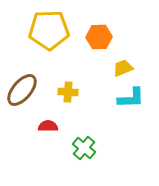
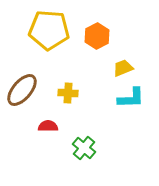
yellow pentagon: rotated 6 degrees clockwise
orange hexagon: moved 2 px left, 1 px up; rotated 25 degrees counterclockwise
yellow cross: moved 1 px down
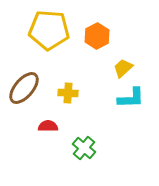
yellow trapezoid: rotated 20 degrees counterclockwise
brown ellipse: moved 2 px right, 2 px up
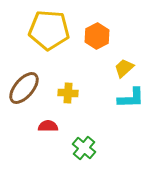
yellow trapezoid: moved 1 px right
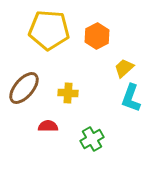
cyan L-shape: rotated 112 degrees clockwise
green cross: moved 8 px right, 9 px up; rotated 20 degrees clockwise
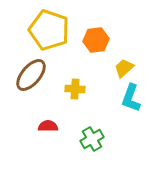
yellow pentagon: rotated 15 degrees clockwise
orange hexagon: moved 1 px left, 4 px down; rotated 20 degrees clockwise
brown ellipse: moved 7 px right, 13 px up
yellow cross: moved 7 px right, 4 px up
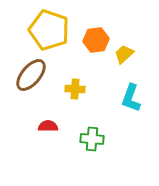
yellow trapezoid: moved 14 px up
green cross: rotated 35 degrees clockwise
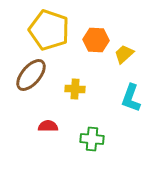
orange hexagon: rotated 10 degrees clockwise
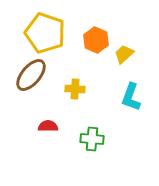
yellow pentagon: moved 4 px left, 3 px down
orange hexagon: rotated 20 degrees clockwise
cyan L-shape: moved 1 px up
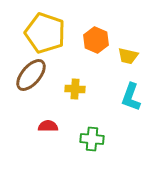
yellow trapezoid: moved 4 px right, 2 px down; rotated 125 degrees counterclockwise
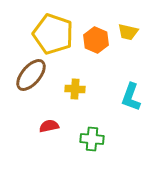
yellow pentagon: moved 8 px right, 1 px down
yellow trapezoid: moved 24 px up
red semicircle: moved 1 px right; rotated 12 degrees counterclockwise
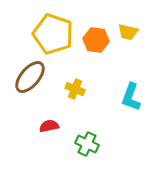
orange hexagon: rotated 15 degrees counterclockwise
brown ellipse: moved 1 px left, 2 px down
yellow cross: rotated 18 degrees clockwise
green cross: moved 5 px left, 5 px down; rotated 20 degrees clockwise
